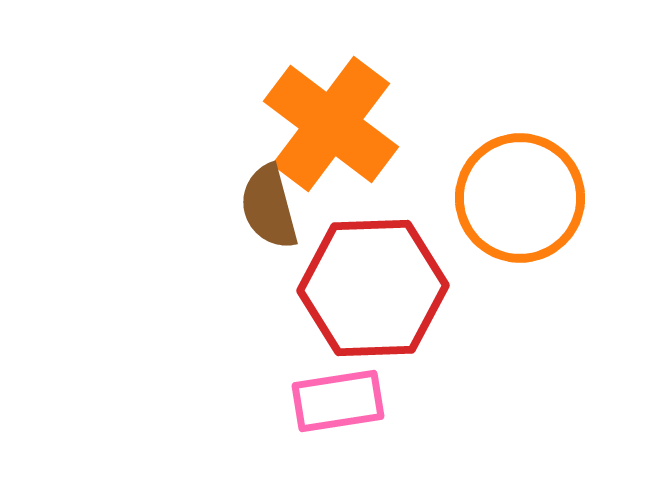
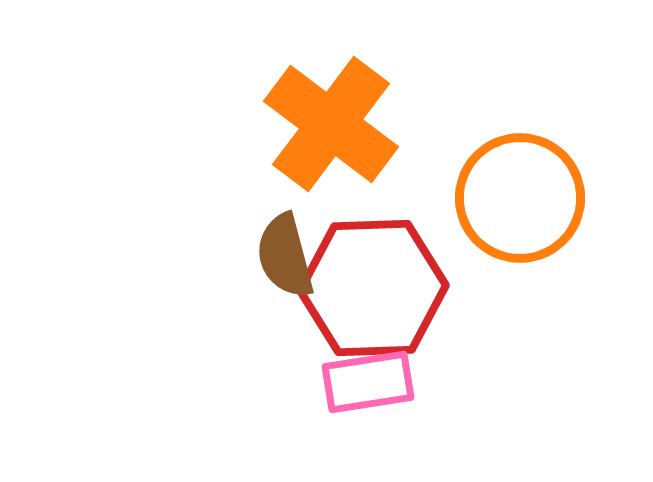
brown semicircle: moved 16 px right, 49 px down
pink rectangle: moved 30 px right, 19 px up
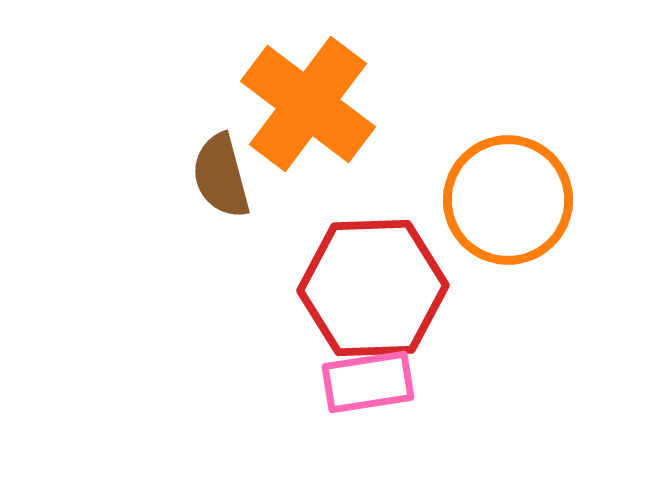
orange cross: moved 23 px left, 20 px up
orange circle: moved 12 px left, 2 px down
brown semicircle: moved 64 px left, 80 px up
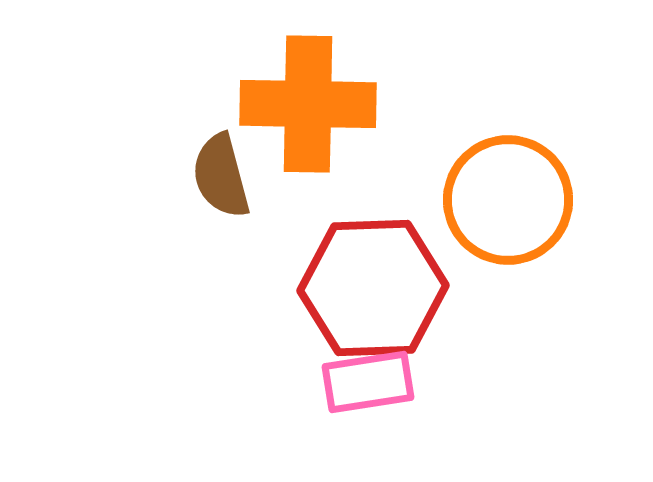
orange cross: rotated 36 degrees counterclockwise
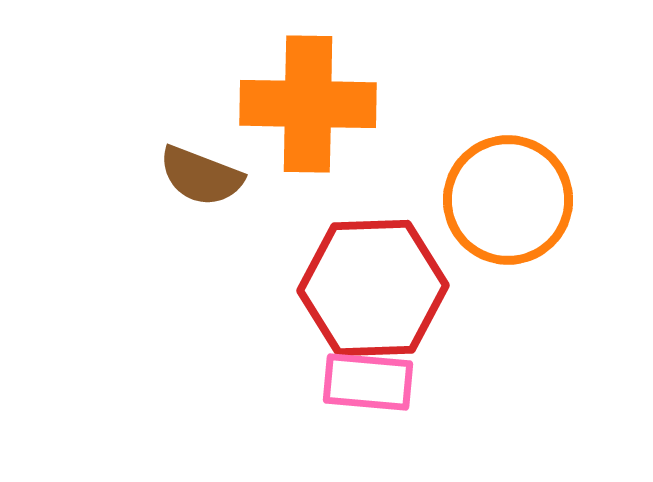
brown semicircle: moved 20 px left; rotated 54 degrees counterclockwise
pink rectangle: rotated 14 degrees clockwise
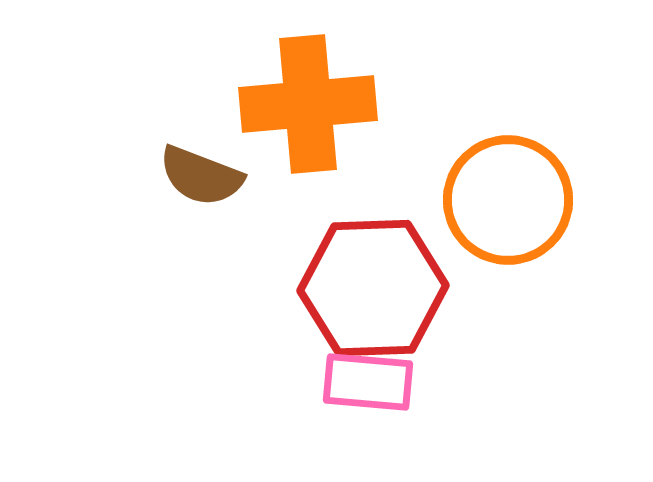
orange cross: rotated 6 degrees counterclockwise
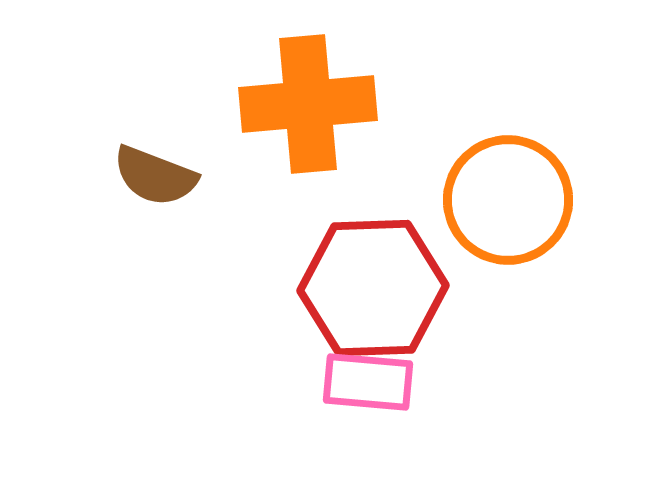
brown semicircle: moved 46 px left
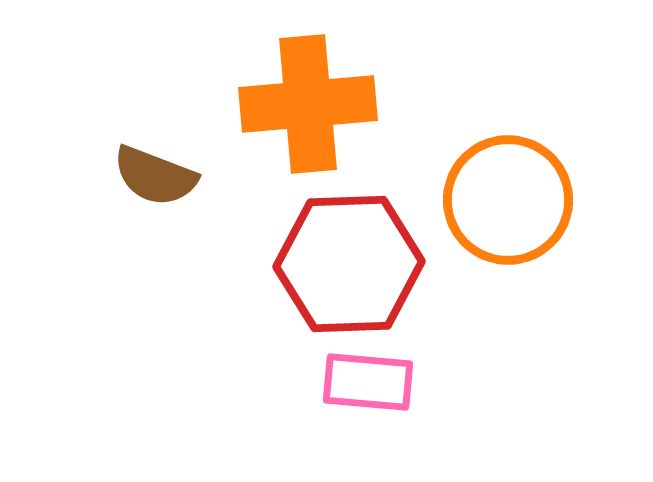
red hexagon: moved 24 px left, 24 px up
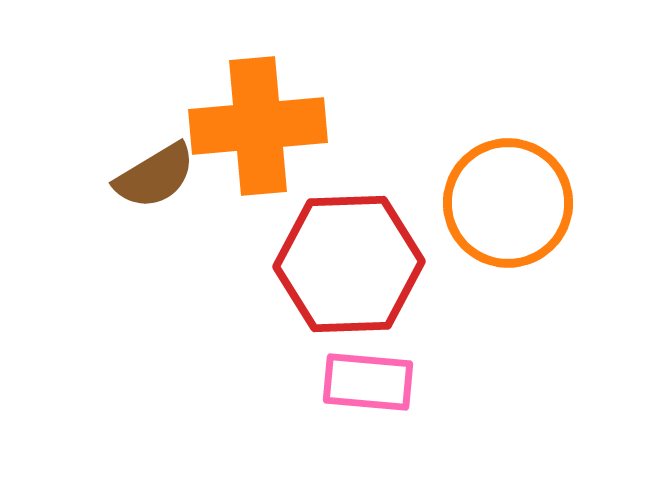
orange cross: moved 50 px left, 22 px down
brown semicircle: rotated 52 degrees counterclockwise
orange circle: moved 3 px down
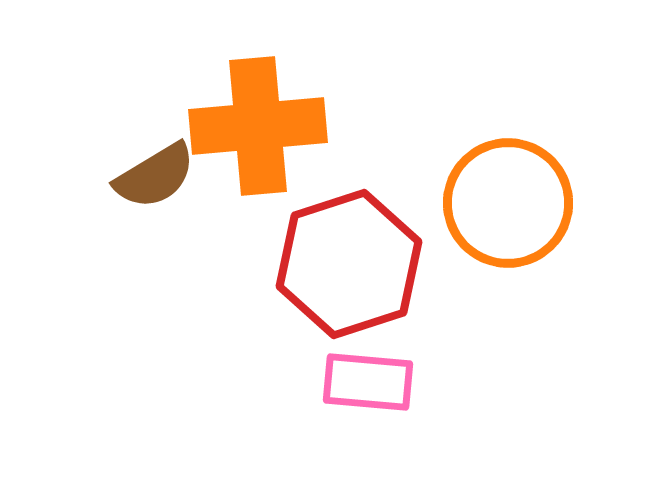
red hexagon: rotated 16 degrees counterclockwise
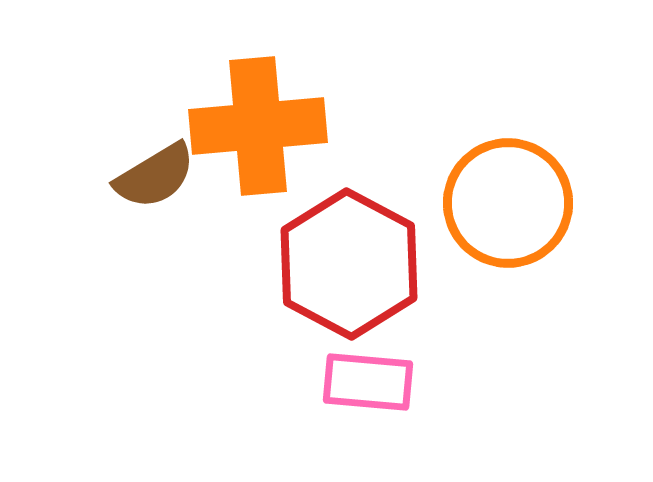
red hexagon: rotated 14 degrees counterclockwise
